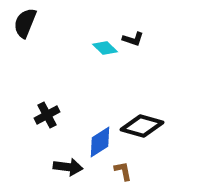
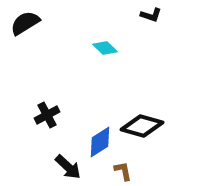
black semicircle: rotated 36 degrees clockwise
black L-shape: moved 18 px right, 24 px up
black arrow: rotated 36 degrees clockwise
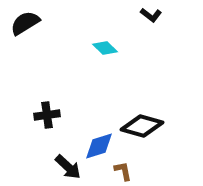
black L-shape: rotated 20 degrees clockwise
black cross: rotated 20 degrees clockwise
blue diamond: moved 1 px left, 4 px down; rotated 16 degrees clockwise
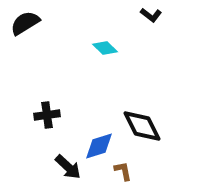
black diamond: rotated 48 degrees clockwise
